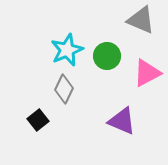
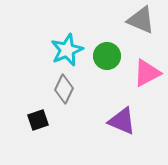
black square: rotated 20 degrees clockwise
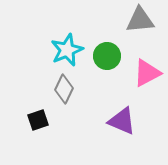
gray triangle: moved 1 px left; rotated 28 degrees counterclockwise
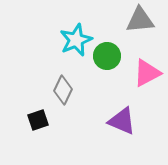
cyan star: moved 9 px right, 10 px up
gray diamond: moved 1 px left, 1 px down
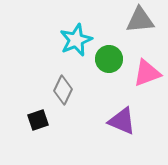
green circle: moved 2 px right, 3 px down
pink triangle: rotated 8 degrees clockwise
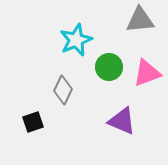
green circle: moved 8 px down
black square: moved 5 px left, 2 px down
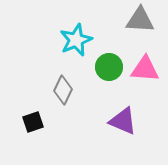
gray triangle: rotated 8 degrees clockwise
pink triangle: moved 2 px left, 4 px up; rotated 24 degrees clockwise
purple triangle: moved 1 px right
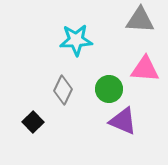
cyan star: rotated 20 degrees clockwise
green circle: moved 22 px down
black square: rotated 25 degrees counterclockwise
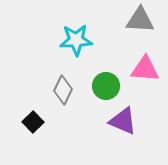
green circle: moved 3 px left, 3 px up
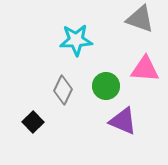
gray triangle: moved 1 px up; rotated 16 degrees clockwise
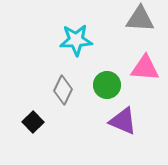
gray triangle: rotated 16 degrees counterclockwise
pink triangle: moved 1 px up
green circle: moved 1 px right, 1 px up
